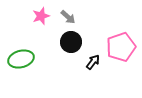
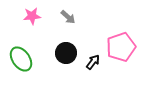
pink star: moved 9 px left; rotated 12 degrees clockwise
black circle: moved 5 px left, 11 px down
green ellipse: rotated 70 degrees clockwise
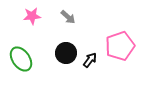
pink pentagon: moved 1 px left, 1 px up
black arrow: moved 3 px left, 2 px up
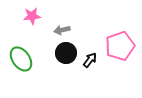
gray arrow: moved 6 px left, 13 px down; rotated 126 degrees clockwise
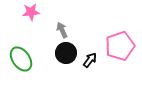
pink star: moved 1 px left, 4 px up
gray arrow: rotated 77 degrees clockwise
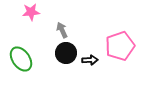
black arrow: rotated 49 degrees clockwise
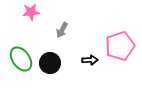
gray arrow: rotated 126 degrees counterclockwise
black circle: moved 16 px left, 10 px down
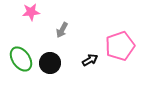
black arrow: rotated 28 degrees counterclockwise
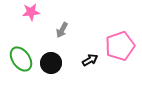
black circle: moved 1 px right
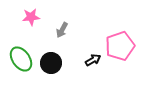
pink star: moved 5 px down
black arrow: moved 3 px right
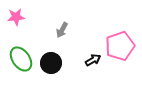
pink star: moved 15 px left
